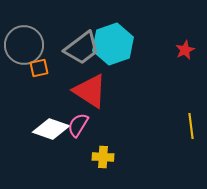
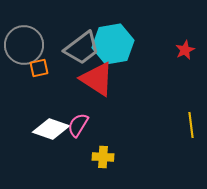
cyan hexagon: rotated 9 degrees clockwise
red triangle: moved 7 px right, 12 px up
yellow line: moved 1 px up
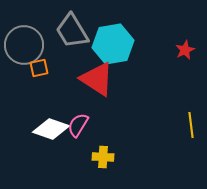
gray trapezoid: moved 10 px left, 17 px up; rotated 96 degrees clockwise
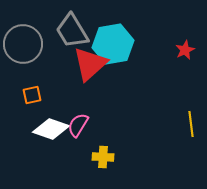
gray circle: moved 1 px left, 1 px up
orange square: moved 7 px left, 27 px down
red triangle: moved 7 px left, 15 px up; rotated 45 degrees clockwise
yellow line: moved 1 px up
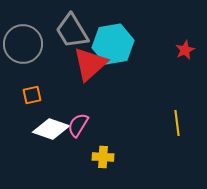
yellow line: moved 14 px left, 1 px up
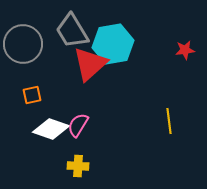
red star: rotated 18 degrees clockwise
yellow line: moved 8 px left, 2 px up
yellow cross: moved 25 px left, 9 px down
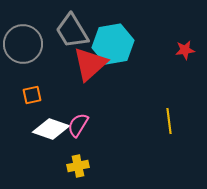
yellow cross: rotated 15 degrees counterclockwise
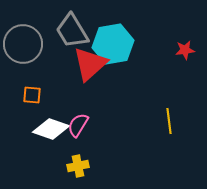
orange square: rotated 18 degrees clockwise
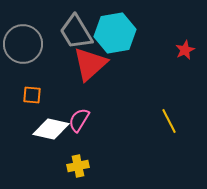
gray trapezoid: moved 4 px right, 1 px down
cyan hexagon: moved 2 px right, 11 px up
red star: rotated 18 degrees counterclockwise
yellow line: rotated 20 degrees counterclockwise
pink semicircle: moved 1 px right, 5 px up
white diamond: rotated 6 degrees counterclockwise
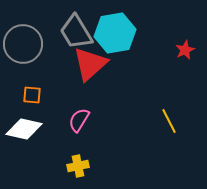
white diamond: moved 27 px left
